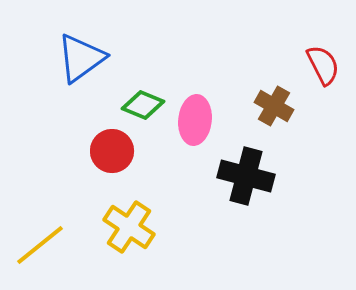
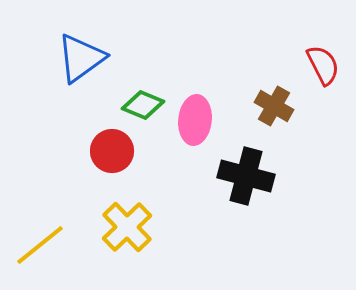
yellow cross: moved 2 px left; rotated 12 degrees clockwise
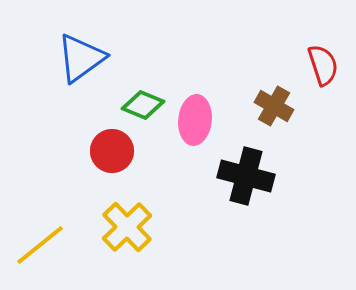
red semicircle: rotated 9 degrees clockwise
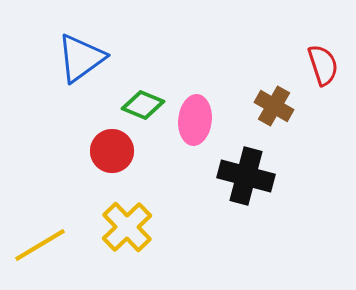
yellow line: rotated 8 degrees clockwise
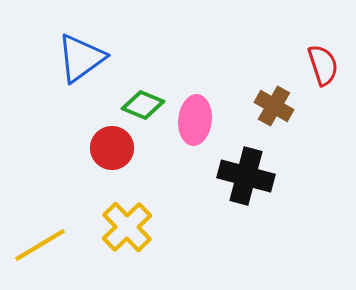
red circle: moved 3 px up
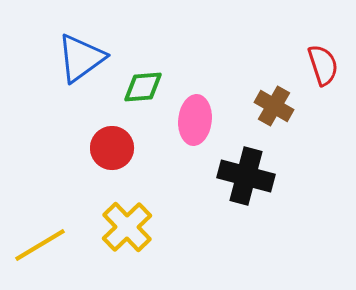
green diamond: moved 18 px up; rotated 27 degrees counterclockwise
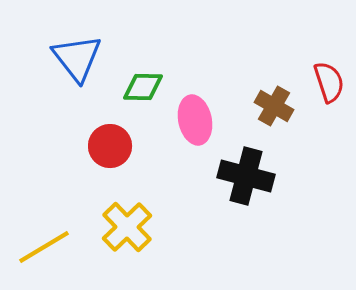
blue triangle: moved 4 px left; rotated 32 degrees counterclockwise
red semicircle: moved 6 px right, 17 px down
green diamond: rotated 6 degrees clockwise
pink ellipse: rotated 18 degrees counterclockwise
red circle: moved 2 px left, 2 px up
yellow line: moved 4 px right, 2 px down
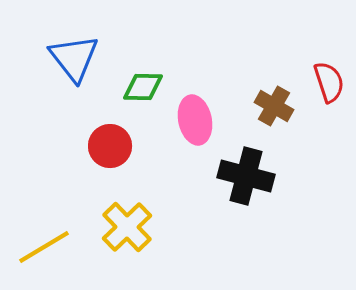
blue triangle: moved 3 px left
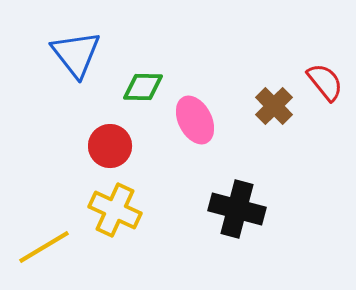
blue triangle: moved 2 px right, 4 px up
red semicircle: moved 4 px left; rotated 21 degrees counterclockwise
brown cross: rotated 15 degrees clockwise
pink ellipse: rotated 15 degrees counterclockwise
black cross: moved 9 px left, 33 px down
yellow cross: moved 12 px left, 17 px up; rotated 21 degrees counterclockwise
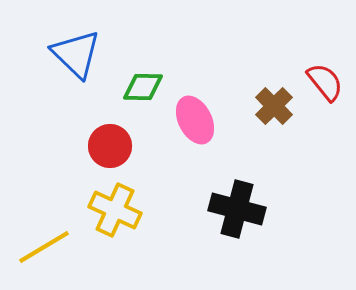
blue triangle: rotated 8 degrees counterclockwise
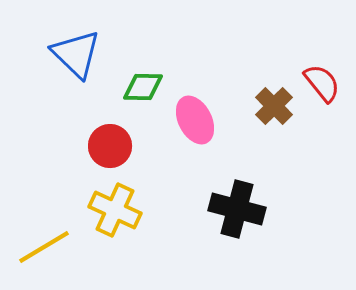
red semicircle: moved 3 px left, 1 px down
